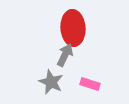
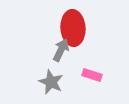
gray arrow: moved 4 px left, 5 px up
pink rectangle: moved 2 px right, 9 px up
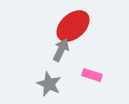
red ellipse: moved 2 px up; rotated 52 degrees clockwise
gray star: moved 2 px left, 2 px down
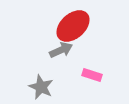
gray arrow: rotated 40 degrees clockwise
gray star: moved 8 px left, 3 px down
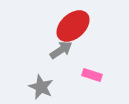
gray arrow: rotated 10 degrees counterclockwise
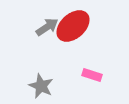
gray arrow: moved 14 px left, 23 px up
gray star: moved 1 px up
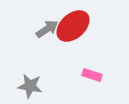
gray arrow: moved 2 px down
gray star: moved 11 px left; rotated 15 degrees counterclockwise
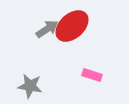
red ellipse: moved 1 px left
